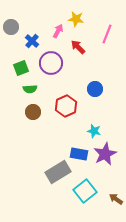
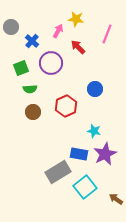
cyan square: moved 4 px up
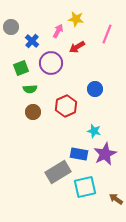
red arrow: moved 1 px left; rotated 77 degrees counterclockwise
cyan square: rotated 25 degrees clockwise
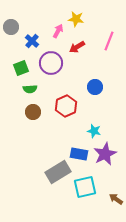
pink line: moved 2 px right, 7 px down
blue circle: moved 2 px up
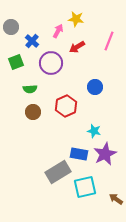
green square: moved 5 px left, 6 px up
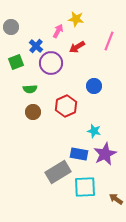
blue cross: moved 4 px right, 5 px down
blue circle: moved 1 px left, 1 px up
cyan square: rotated 10 degrees clockwise
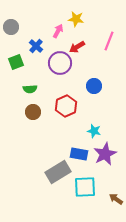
purple circle: moved 9 px right
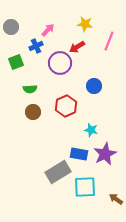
yellow star: moved 9 px right, 5 px down
pink arrow: moved 10 px left, 1 px up; rotated 16 degrees clockwise
blue cross: rotated 24 degrees clockwise
cyan star: moved 3 px left, 1 px up
